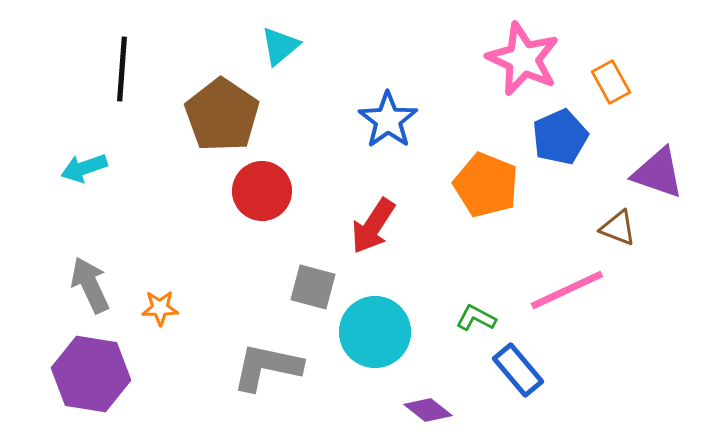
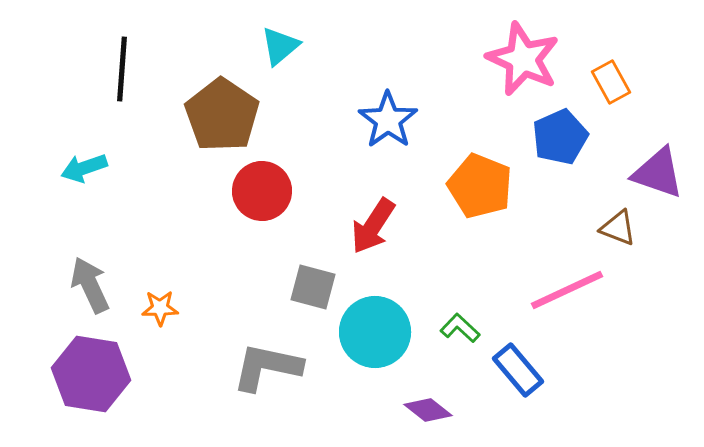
orange pentagon: moved 6 px left, 1 px down
green L-shape: moved 16 px left, 10 px down; rotated 15 degrees clockwise
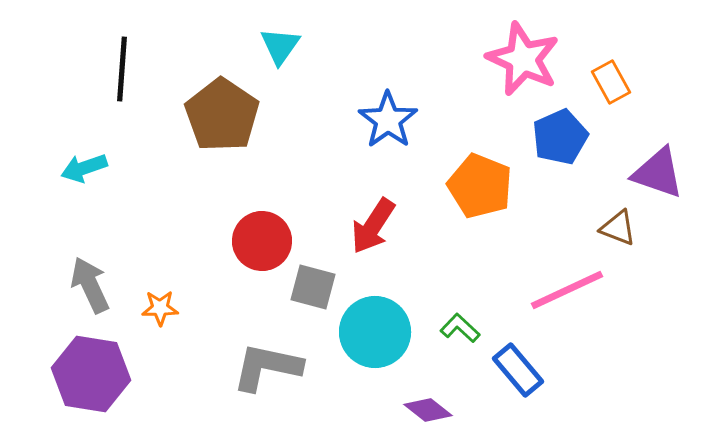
cyan triangle: rotated 15 degrees counterclockwise
red circle: moved 50 px down
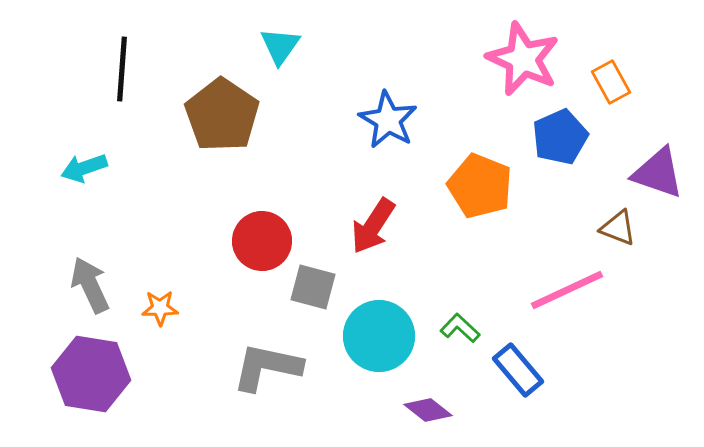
blue star: rotated 6 degrees counterclockwise
cyan circle: moved 4 px right, 4 px down
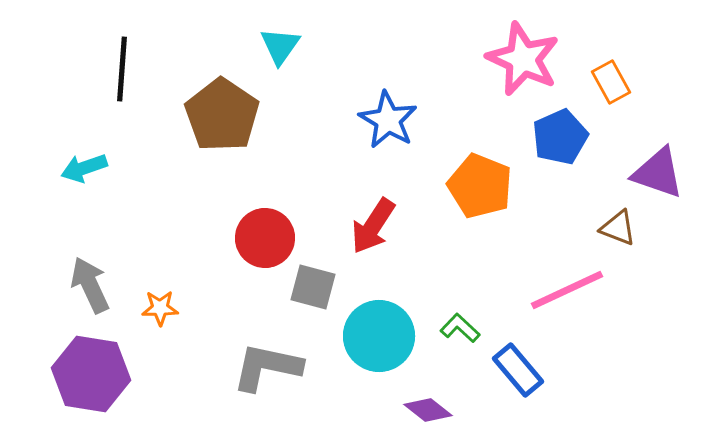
red circle: moved 3 px right, 3 px up
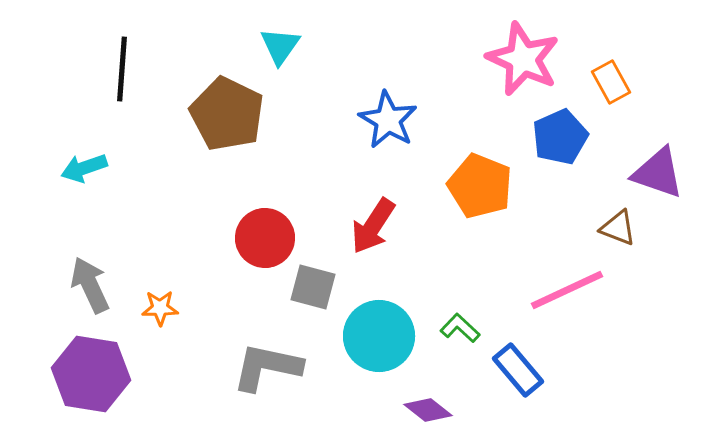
brown pentagon: moved 5 px right, 1 px up; rotated 8 degrees counterclockwise
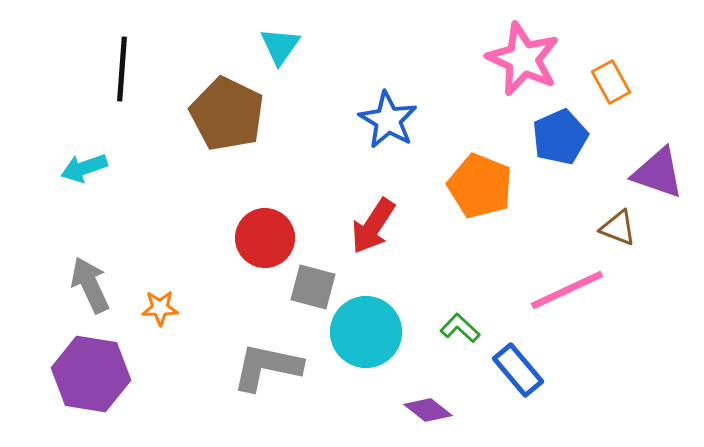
cyan circle: moved 13 px left, 4 px up
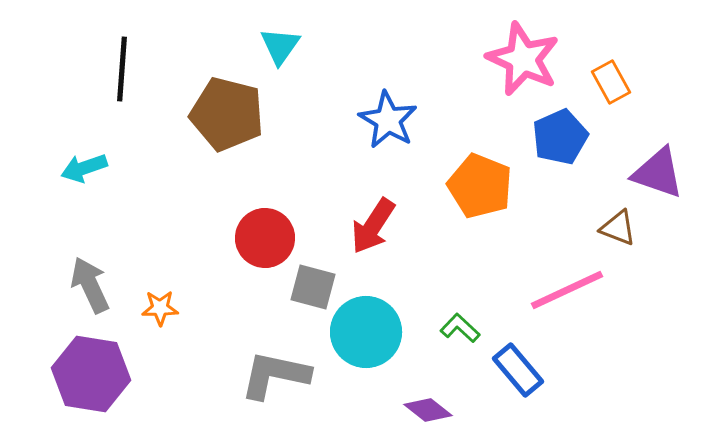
brown pentagon: rotated 12 degrees counterclockwise
gray L-shape: moved 8 px right, 8 px down
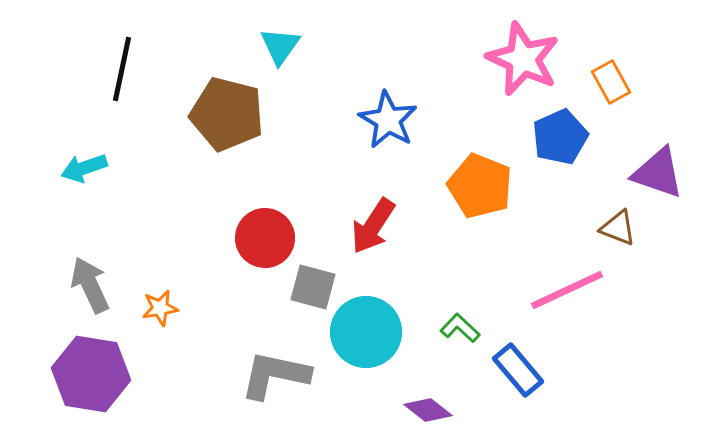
black line: rotated 8 degrees clockwise
orange star: rotated 9 degrees counterclockwise
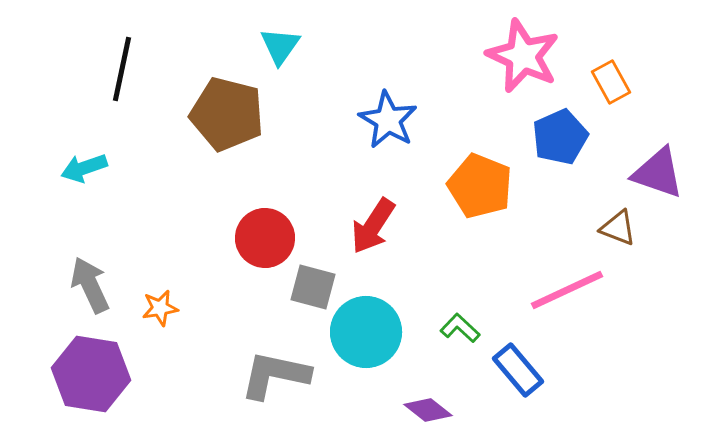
pink star: moved 3 px up
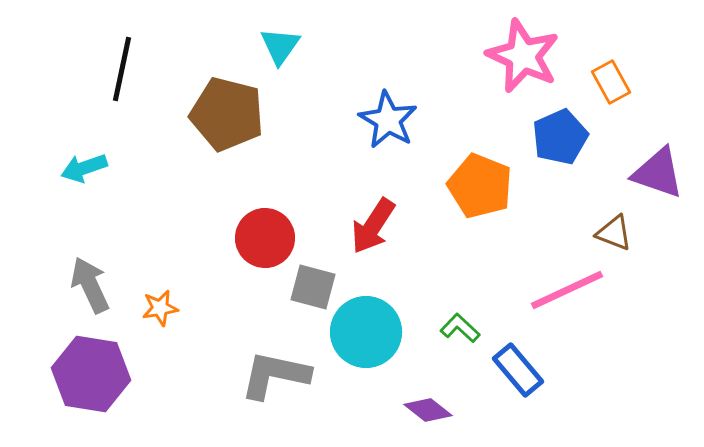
brown triangle: moved 4 px left, 5 px down
